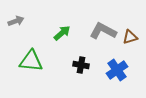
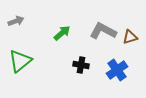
green triangle: moved 11 px left; rotated 45 degrees counterclockwise
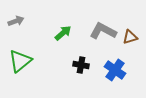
green arrow: moved 1 px right
blue cross: moved 2 px left; rotated 20 degrees counterclockwise
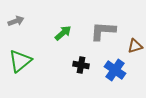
gray L-shape: rotated 24 degrees counterclockwise
brown triangle: moved 5 px right, 9 px down
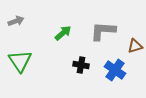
green triangle: rotated 25 degrees counterclockwise
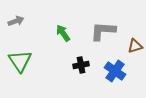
green arrow: rotated 84 degrees counterclockwise
black cross: rotated 21 degrees counterclockwise
blue cross: moved 1 px down
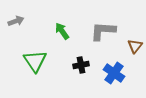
green arrow: moved 1 px left, 2 px up
brown triangle: rotated 35 degrees counterclockwise
green triangle: moved 15 px right
blue cross: moved 1 px left, 2 px down
